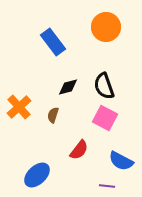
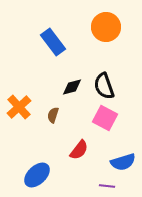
black diamond: moved 4 px right
blue semicircle: moved 2 px right, 1 px down; rotated 45 degrees counterclockwise
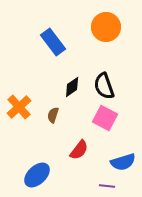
black diamond: rotated 20 degrees counterclockwise
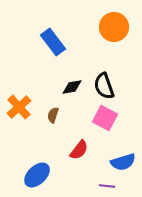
orange circle: moved 8 px right
black diamond: rotated 25 degrees clockwise
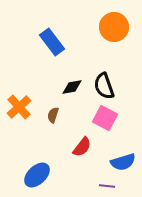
blue rectangle: moved 1 px left
red semicircle: moved 3 px right, 3 px up
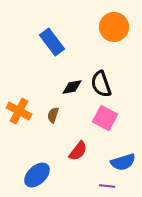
black semicircle: moved 3 px left, 2 px up
orange cross: moved 4 px down; rotated 20 degrees counterclockwise
red semicircle: moved 4 px left, 4 px down
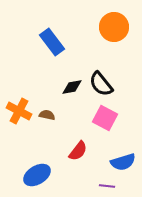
black semicircle: rotated 20 degrees counterclockwise
brown semicircle: moved 6 px left; rotated 84 degrees clockwise
blue ellipse: rotated 12 degrees clockwise
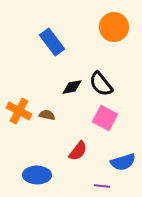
blue ellipse: rotated 32 degrees clockwise
purple line: moved 5 px left
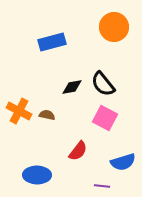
blue rectangle: rotated 68 degrees counterclockwise
black semicircle: moved 2 px right
